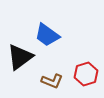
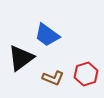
black triangle: moved 1 px right, 1 px down
brown L-shape: moved 1 px right, 3 px up
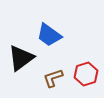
blue trapezoid: moved 2 px right
brown L-shape: rotated 140 degrees clockwise
